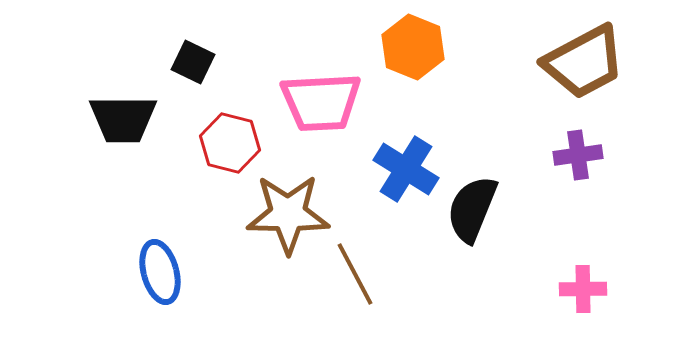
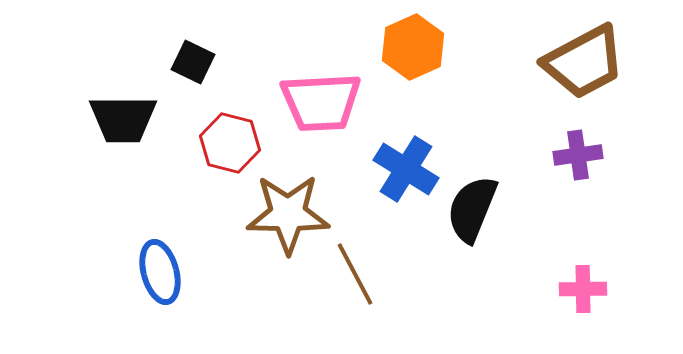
orange hexagon: rotated 14 degrees clockwise
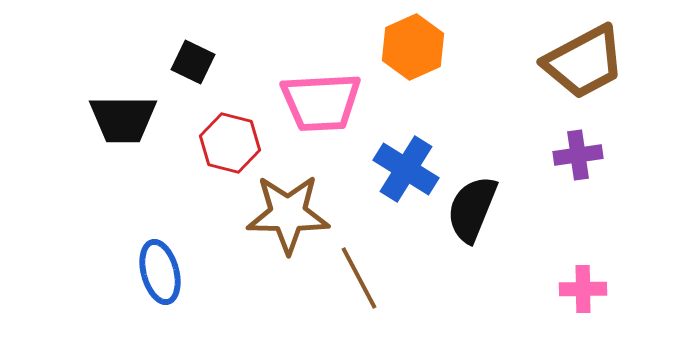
brown line: moved 4 px right, 4 px down
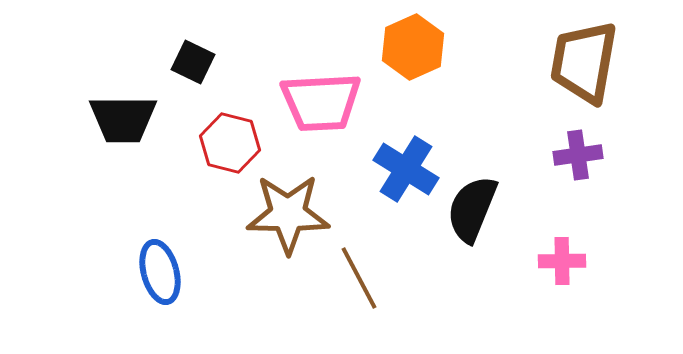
brown trapezoid: rotated 128 degrees clockwise
pink cross: moved 21 px left, 28 px up
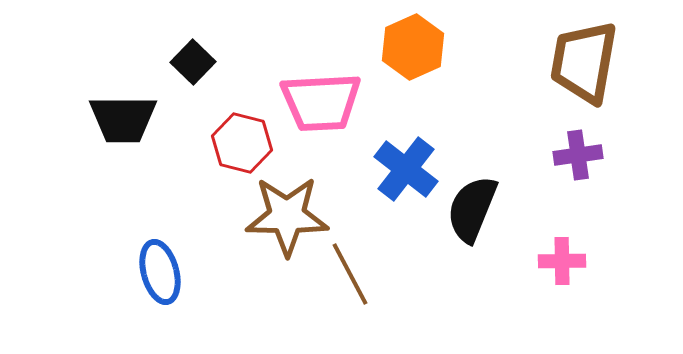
black square: rotated 18 degrees clockwise
red hexagon: moved 12 px right
blue cross: rotated 6 degrees clockwise
brown star: moved 1 px left, 2 px down
brown line: moved 9 px left, 4 px up
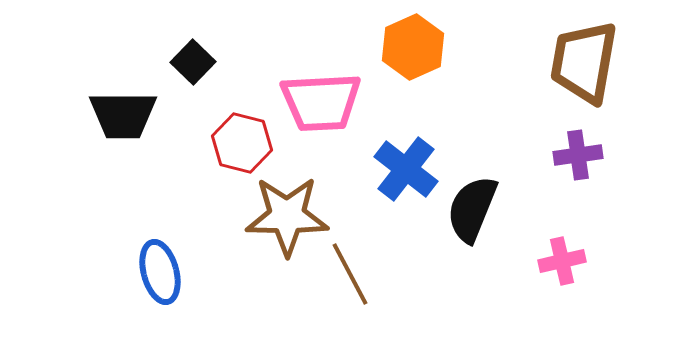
black trapezoid: moved 4 px up
pink cross: rotated 12 degrees counterclockwise
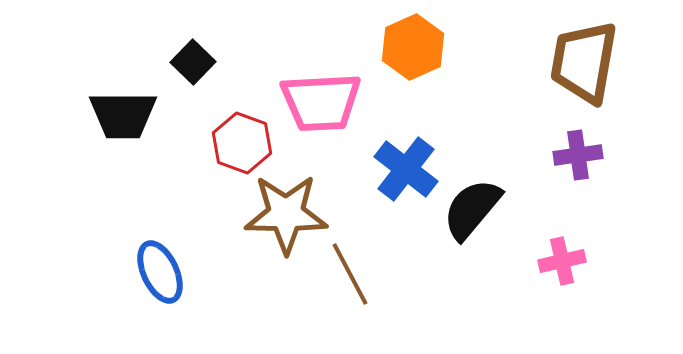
red hexagon: rotated 6 degrees clockwise
black semicircle: rotated 18 degrees clockwise
brown star: moved 1 px left, 2 px up
blue ellipse: rotated 10 degrees counterclockwise
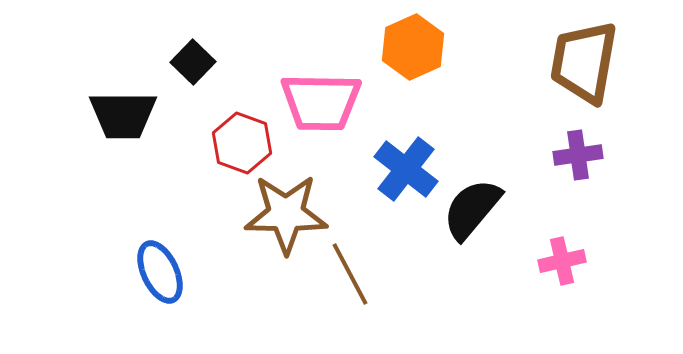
pink trapezoid: rotated 4 degrees clockwise
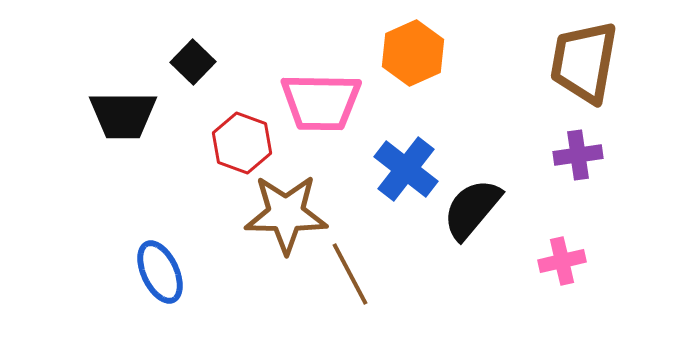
orange hexagon: moved 6 px down
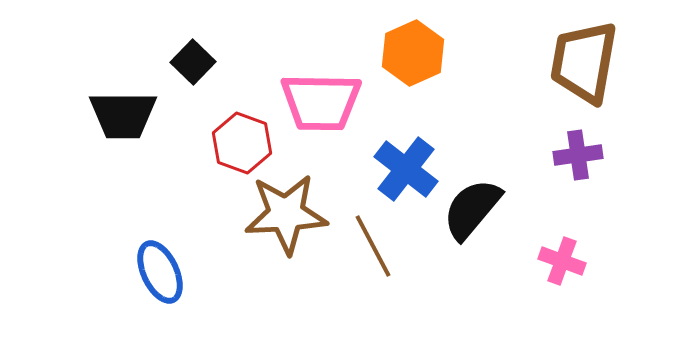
brown star: rotated 4 degrees counterclockwise
pink cross: rotated 33 degrees clockwise
brown line: moved 23 px right, 28 px up
